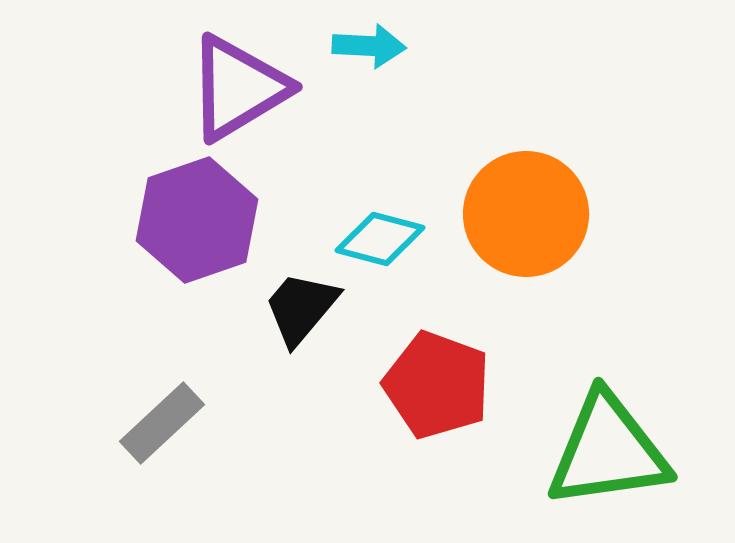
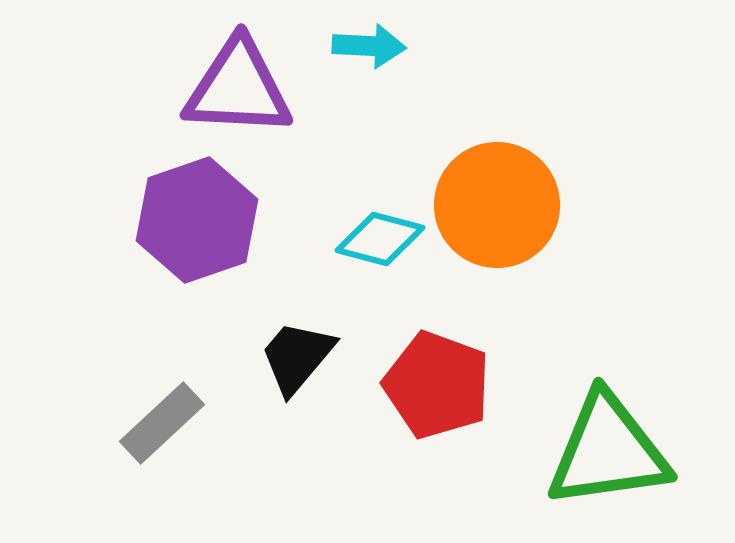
purple triangle: rotated 34 degrees clockwise
orange circle: moved 29 px left, 9 px up
black trapezoid: moved 4 px left, 49 px down
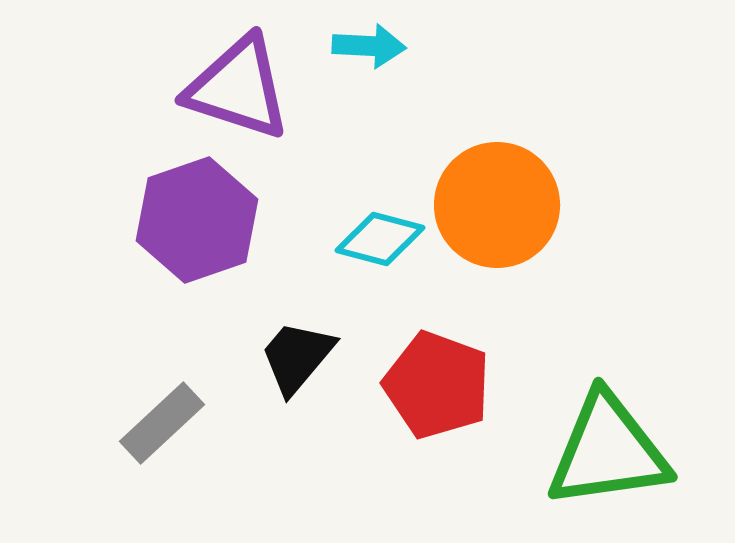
purple triangle: rotated 15 degrees clockwise
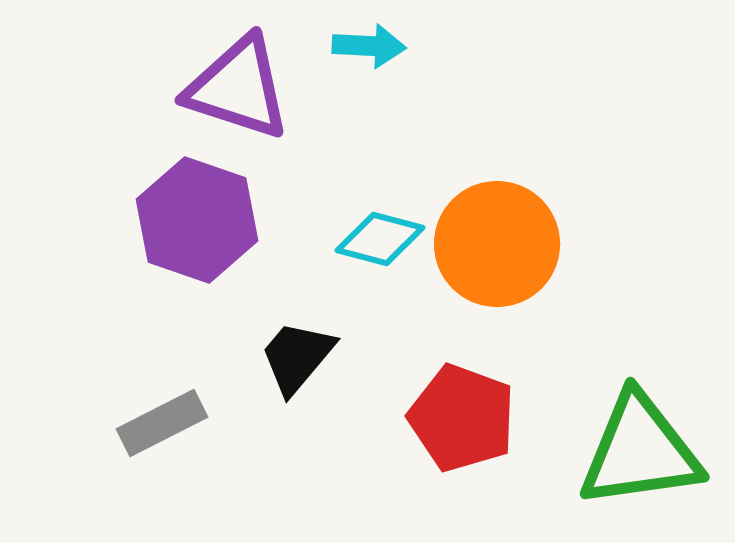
orange circle: moved 39 px down
purple hexagon: rotated 22 degrees counterclockwise
red pentagon: moved 25 px right, 33 px down
gray rectangle: rotated 16 degrees clockwise
green triangle: moved 32 px right
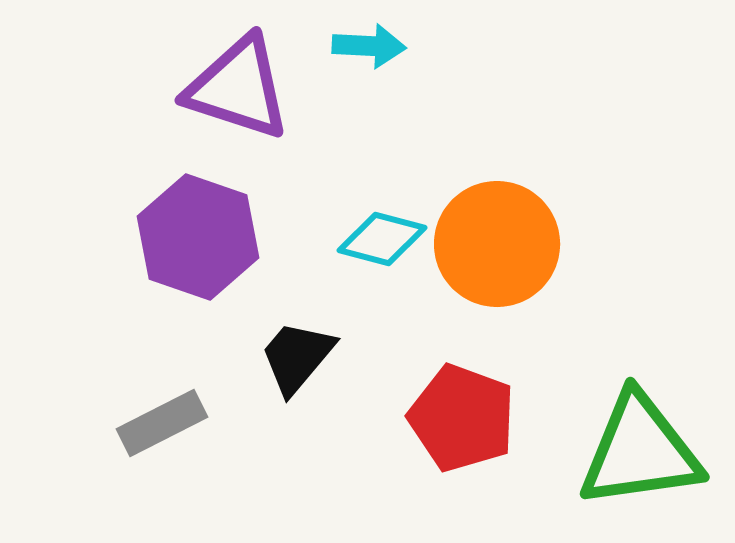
purple hexagon: moved 1 px right, 17 px down
cyan diamond: moved 2 px right
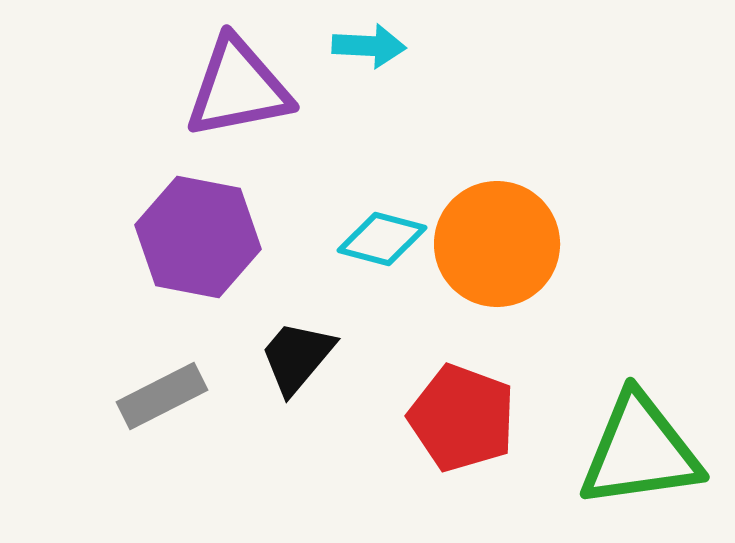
purple triangle: rotated 29 degrees counterclockwise
purple hexagon: rotated 8 degrees counterclockwise
gray rectangle: moved 27 px up
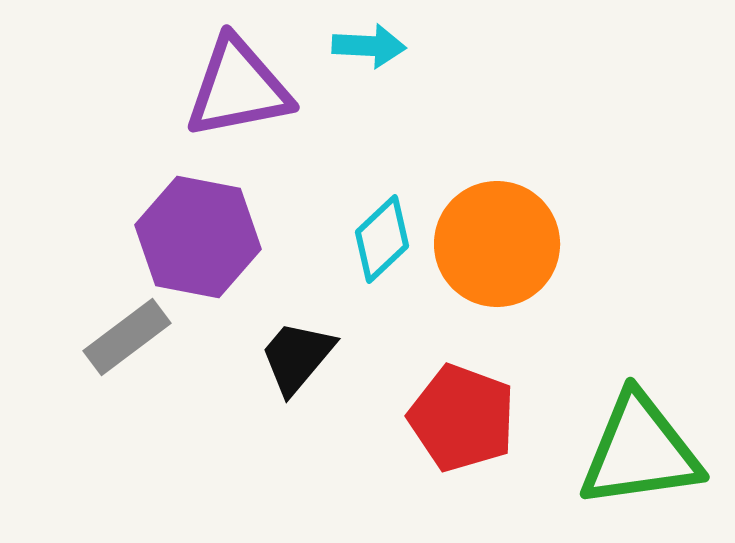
cyan diamond: rotated 58 degrees counterclockwise
gray rectangle: moved 35 px left, 59 px up; rotated 10 degrees counterclockwise
